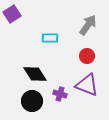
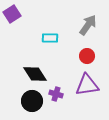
purple triangle: rotated 30 degrees counterclockwise
purple cross: moved 4 px left
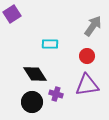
gray arrow: moved 5 px right, 1 px down
cyan rectangle: moved 6 px down
black circle: moved 1 px down
